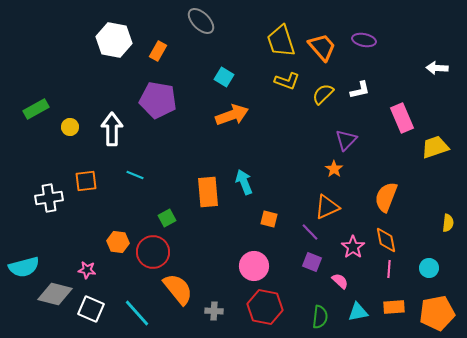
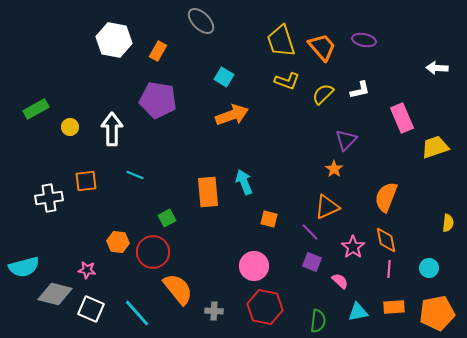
green semicircle at (320, 317): moved 2 px left, 4 px down
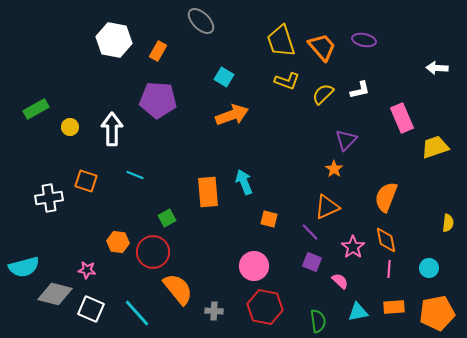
purple pentagon at (158, 100): rotated 6 degrees counterclockwise
orange square at (86, 181): rotated 25 degrees clockwise
green semicircle at (318, 321): rotated 15 degrees counterclockwise
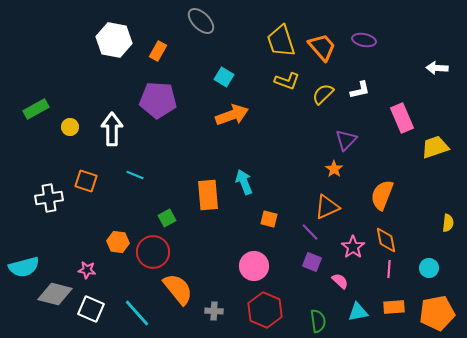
orange rectangle at (208, 192): moved 3 px down
orange semicircle at (386, 197): moved 4 px left, 2 px up
red hexagon at (265, 307): moved 3 px down; rotated 12 degrees clockwise
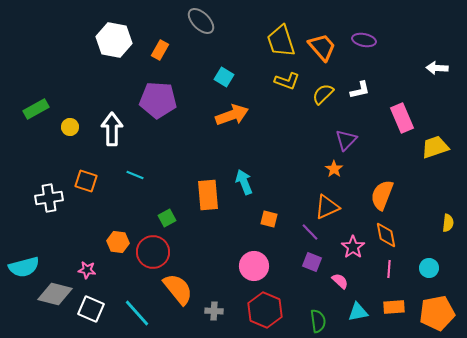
orange rectangle at (158, 51): moved 2 px right, 1 px up
orange diamond at (386, 240): moved 5 px up
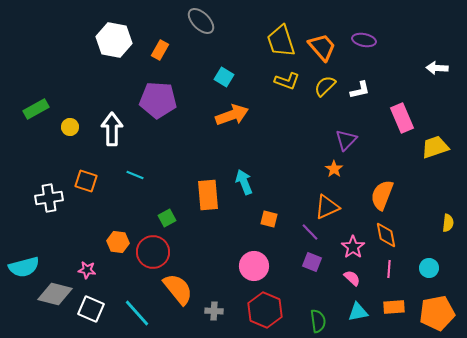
yellow semicircle at (323, 94): moved 2 px right, 8 px up
pink semicircle at (340, 281): moved 12 px right, 3 px up
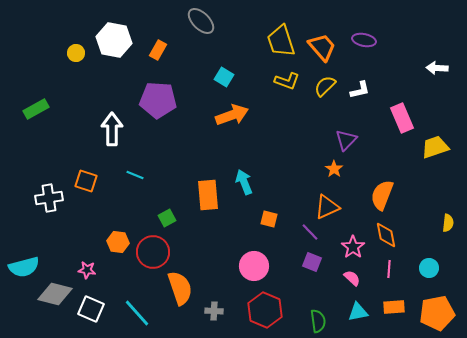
orange rectangle at (160, 50): moved 2 px left
yellow circle at (70, 127): moved 6 px right, 74 px up
orange semicircle at (178, 289): moved 2 px right, 1 px up; rotated 20 degrees clockwise
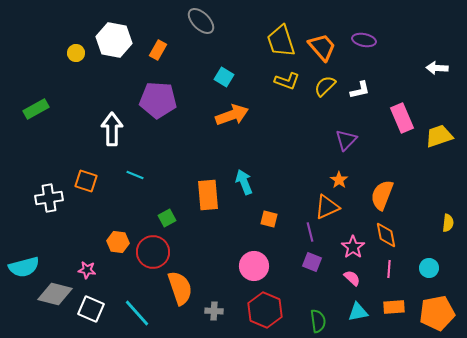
yellow trapezoid at (435, 147): moved 4 px right, 11 px up
orange star at (334, 169): moved 5 px right, 11 px down
purple line at (310, 232): rotated 30 degrees clockwise
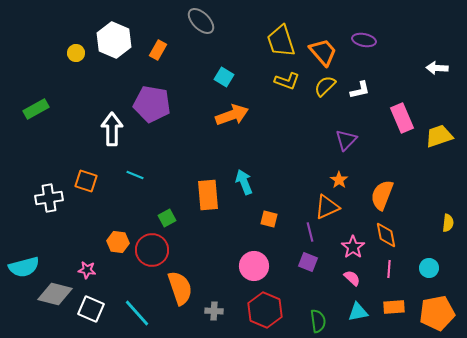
white hexagon at (114, 40): rotated 12 degrees clockwise
orange trapezoid at (322, 47): moved 1 px right, 5 px down
purple pentagon at (158, 100): moved 6 px left, 4 px down; rotated 6 degrees clockwise
red circle at (153, 252): moved 1 px left, 2 px up
purple square at (312, 262): moved 4 px left
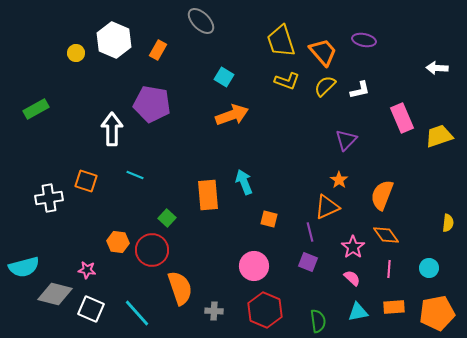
green square at (167, 218): rotated 18 degrees counterclockwise
orange diamond at (386, 235): rotated 24 degrees counterclockwise
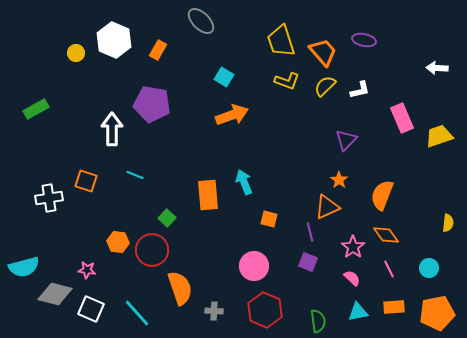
pink line at (389, 269): rotated 30 degrees counterclockwise
